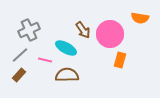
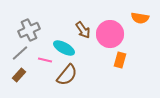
cyan ellipse: moved 2 px left
gray line: moved 2 px up
brown semicircle: rotated 130 degrees clockwise
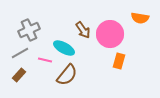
gray line: rotated 12 degrees clockwise
orange rectangle: moved 1 px left, 1 px down
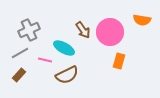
orange semicircle: moved 2 px right, 2 px down
pink circle: moved 2 px up
brown semicircle: rotated 25 degrees clockwise
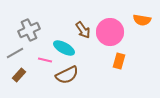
gray line: moved 5 px left
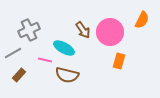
orange semicircle: rotated 72 degrees counterclockwise
gray line: moved 2 px left
brown semicircle: rotated 40 degrees clockwise
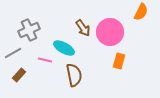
orange semicircle: moved 1 px left, 8 px up
brown arrow: moved 2 px up
brown semicircle: moved 7 px right; rotated 115 degrees counterclockwise
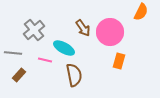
gray cross: moved 5 px right; rotated 15 degrees counterclockwise
gray line: rotated 36 degrees clockwise
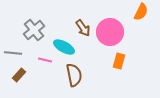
cyan ellipse: moved 1 px up
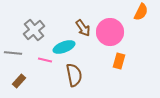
cyan ellipse: rotated 50 degrees counterclockwise
brown rectangle: moved 6 px down
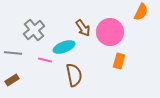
brown rectangle: moved 7 px left, 1 px up; rotated 16 degrees clockwise
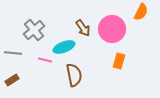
pink circle: moved 2 px right, 3 px up
